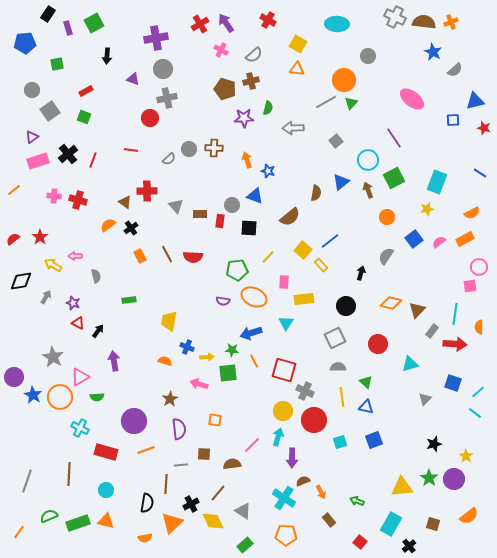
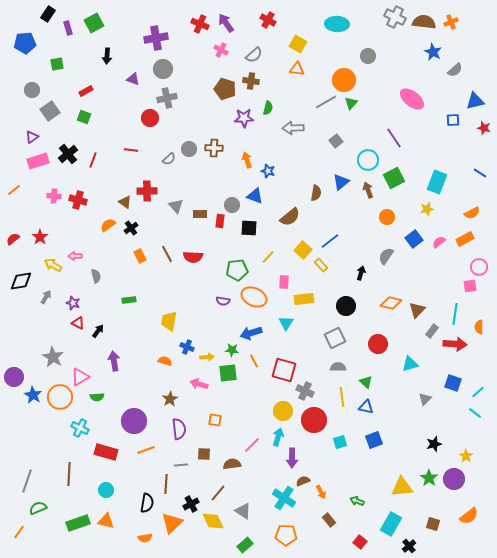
red cross at (200, 24): rotated 36 degrees counterclockwise
brown cross at (251, 81): rotated 21 degrees clockwise
green semicircle at (49, 516): moved 11 px left, 8 px up
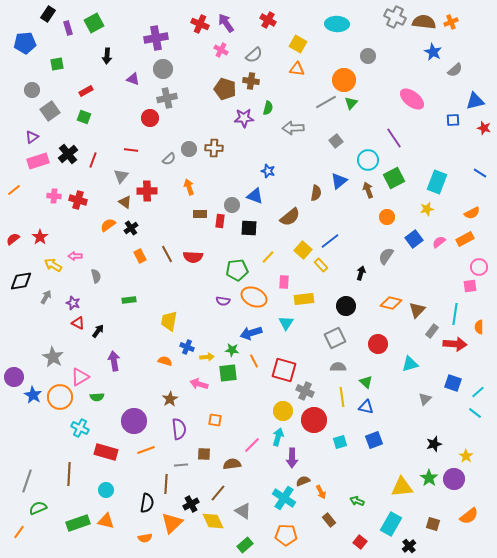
orange arrow at (247, 160): moved 58 px left, 27 px down
blue triangle at (341, 182): moved 2 px left, 1 px up
gray triangle at (176, 206): moved 55 px left, 30 px up; rotated 21 degrees clockwise
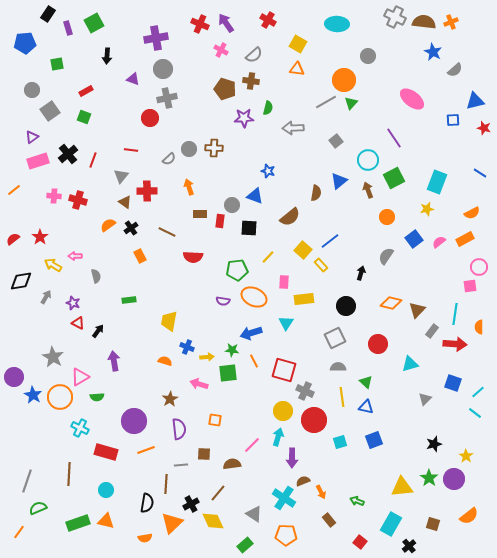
brown line at (167, 254): moved 22 px up; rotated 36 degrees counterclockwise
gray triangle at (243, 511): moved 11 px right, 3 px down
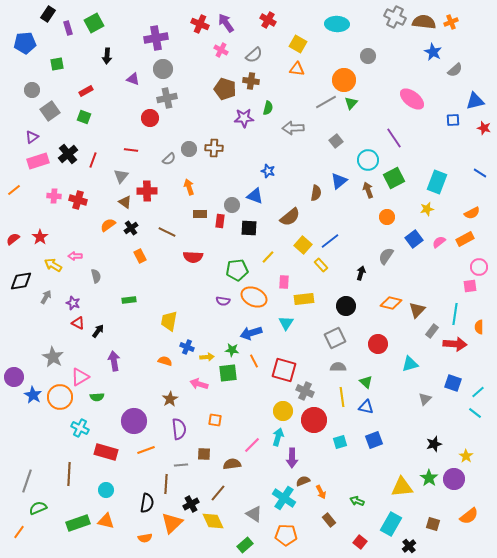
yellow square at (303, 250): moved 5 px up
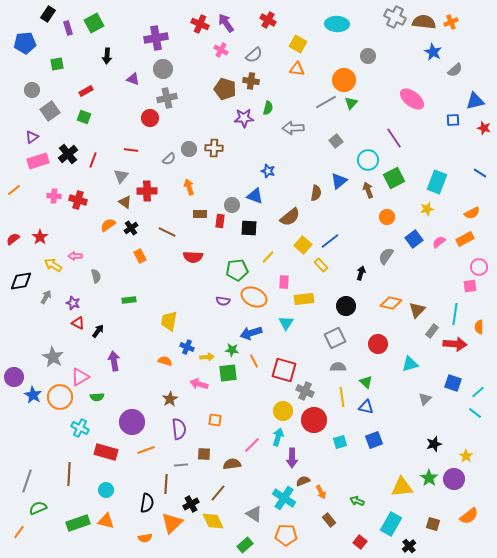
purple circle at (134, 421): moved 2 px left, 1 px down
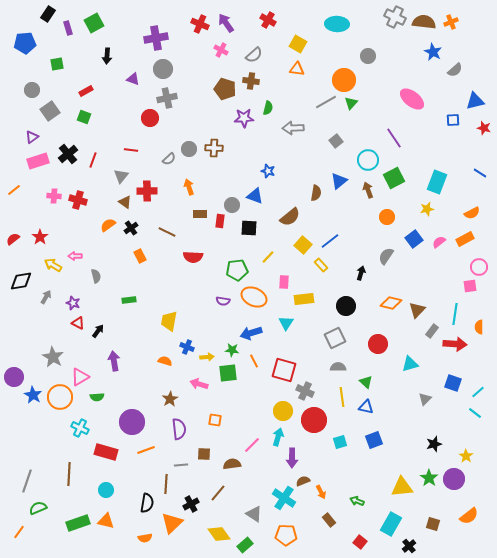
yellow diamond at (213, 521): moved 6 px right, 13 px down; rotated 10 degrees counterclockwise
